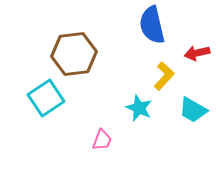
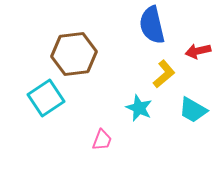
red arrow: moved 1 px right, 2 px up
yellow L-shape: moved 2 px up; rotated 8 degrees clockwise
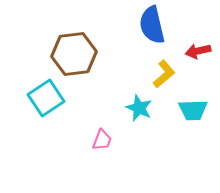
cyan trapezoid: rotated 32 degrees counterclockwise
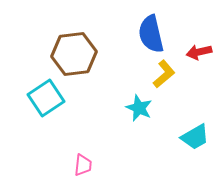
blue semicircle: moved 1 px left, 9 px down
red arrow: moved 1 px right, 1 px down
cyan trapezoid: moved 2 px right, 27 px down; rotated 28 degrees counterclockwise
pink trapezoid: moved 19 px left, 25 px down; rotated 15 degrees counterclockwise
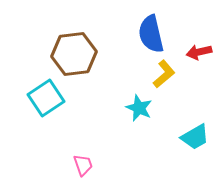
pink trapezoid: rotated 25 degrees counterclockwise
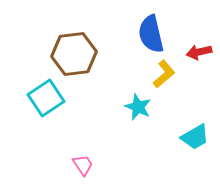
cyan star: moved 1 px left, 1 px up
pink trapezoid: rotated 15 degrees counterclockwise
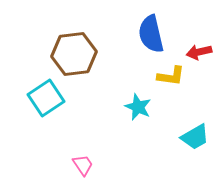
yellow L-shape: moved 7 px right, 2 px down; rotated 48 degrees clockwise
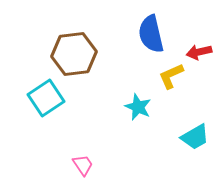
yellow L-shape: rotated 148 degrees clockwise
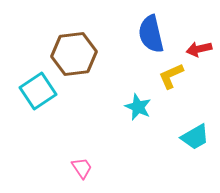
red arrow: moved 3 px up
cyan square: moved 8 px left, 7 px up
pink trapezoid: moved 1 px left, 3 px down
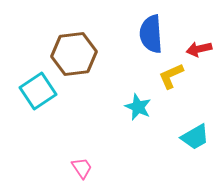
blue semicircle: rotated 9 degrees clockwise
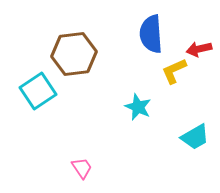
yellow L-shape: moved 3 px right, 5 px up
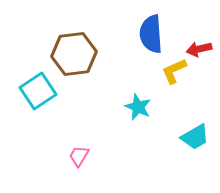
pink trapezoid: moved 3 px left, 12 px up; rotated 115 degrees counterclockwise
